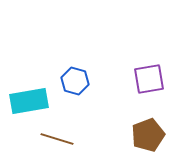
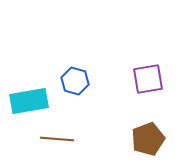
purple square: moved 1 px left
brown pentagon: moved 4 px down
brown line: rotated 12 degrees counterclockwise
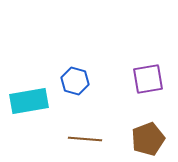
brown line: moved 28 px right
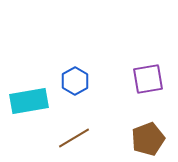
blue hexagon: rotated 16 degrees clockwise
brown line: moved 11 px left, 1 px up; rotated 36 degrees counterclockwise
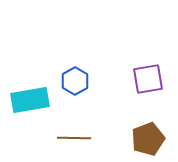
cyan rectangle: moved 1 px right, 1 px up
brown line: rotated 32 degrees clockwise
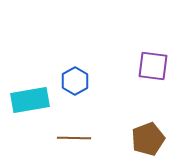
purple square: moved 5 px right, 13 px up; rotated 16 degrees clockwise
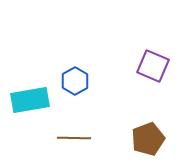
purple square: rotated 16 degrees clockwise
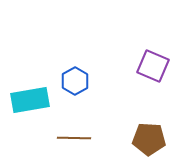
brown pentagon: moved 1 px right; rotated 24 degrees clockwise
